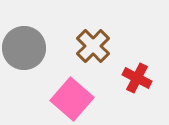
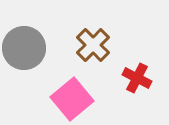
brown cross: moved 1 px up
pink square: rotated 9 degrees clockwise
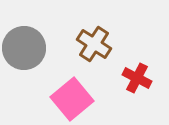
brown cross: moved 1 px right, 1 px up; rotated 12 degrees counterclockwise
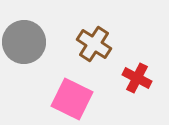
gray circle: moved 6 px up
pink square: rotated 24 degrees counterclockwise
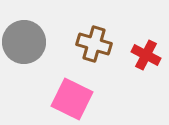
brown cross: rotated 16 degrees counterclockwise
red cross: moved 9 px right, 23 px up
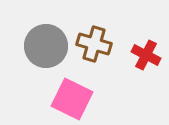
gray circle: moved 22 px right, 4 px down
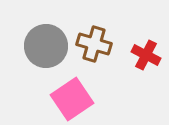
pink square: rotated 30 degrees clockwise
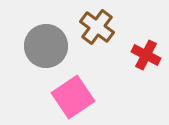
brown cross: moved 3 px right, 17 px up; rotated 20 degrees clockwise
pink square: moved 1 px right, 2 px up
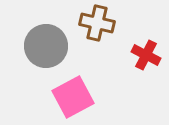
brown cross: moved 4 px up; rotated 24 degrees counterclockwise
pink square: rotated 6 degrees clockwise
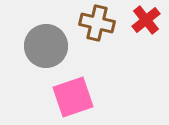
red cross: moved 35 px up; rotated 24 degrees clockwise
pink square: rotated 9 degrees clockwise
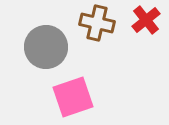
gray circle: moved 1 px down
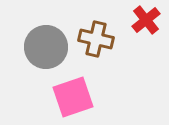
brown cross: moved 1 px left, 16 px down
